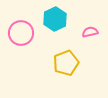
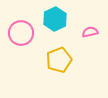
yellow pentagon: moved 7 px left, 3 px up
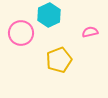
cyan hexagon: moved 6 px left, 4 px up
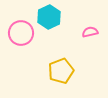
cyan hexagon: moved 2 px down
yellow pentagon: moved 2 px right, 11 px down
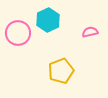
cyan hexagon: moved 1 px left, 3 px down
pink circle: moved 3 px left
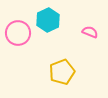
pink semicircle: rotated 35 degrees clockwise
yellow pentagon: moved 1 px right, 1 px down
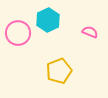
yellow pentagon: moved 3 px left, 1 px up
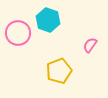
cyan hexagon: rotated 15 degrees counterclockwise
pink semicircle: moved 13 px down; rotated 77 degrees counterclockwise
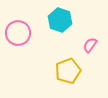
cyan hexagon: moved 12 px right
yellow pentagon: moved 9 px right
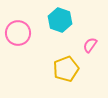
yellow pentagon: moved 2 px left, 2 px up
